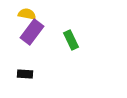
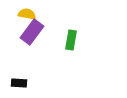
green rectangle: rotated 36 degrees clockwise
black rectangle: moved 6 px left, 9 px down
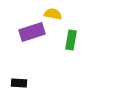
yellow semicircle: moved 26 px right
purple rectangle: rotated 35 degrees clockwise
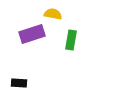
purple rectangle: moved 2 px down
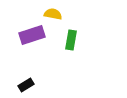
purple rectangle: moved 1 px down
black rectangle: moved 7 px right, 2 px down; rotated 35 degrees counterclockwise
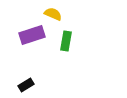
yellow semicircle: rotated 12 degrees clockwise
green rectangle: moved 5 px left, 1 px down
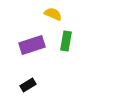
purple rectangle: moved 10 px down
black rectangle: moved 2 px right
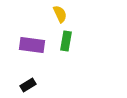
yellow semicircle: moved 7 px right; rotated 42 degrees clockwise
purple rectangle: rotated 25 degrees clockwise
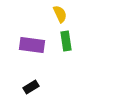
green rectangle: rotated 18 degrees counterclockwise
black rectangle: moved 3 px right, 2 px down
